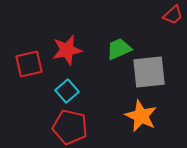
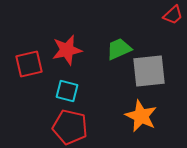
gray square: moved 1 px up
cyan square: rotated 35 degrees counterclockwise
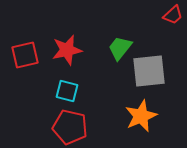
green trapezoid: moved 1 px right, 1 px up; rotated 28 degrees counterclockwise
red square: moved 4 px left, 9 px up
orange star: rotated 24 degrees clockwise
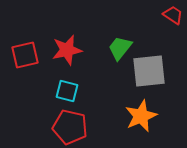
red trapezoid: rotated 105 degrees counterclockwise
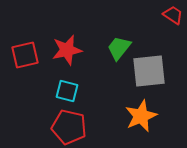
green trapezoid: moved 1 px left
red pentagon: moved 1 px left
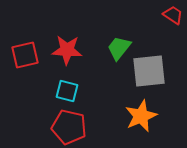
red star: rotated 16 degrees clockwise
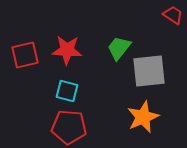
orange star: moved 2 px right, 1 px down
red pentagon: rotated 8 degrees counterclockwise
